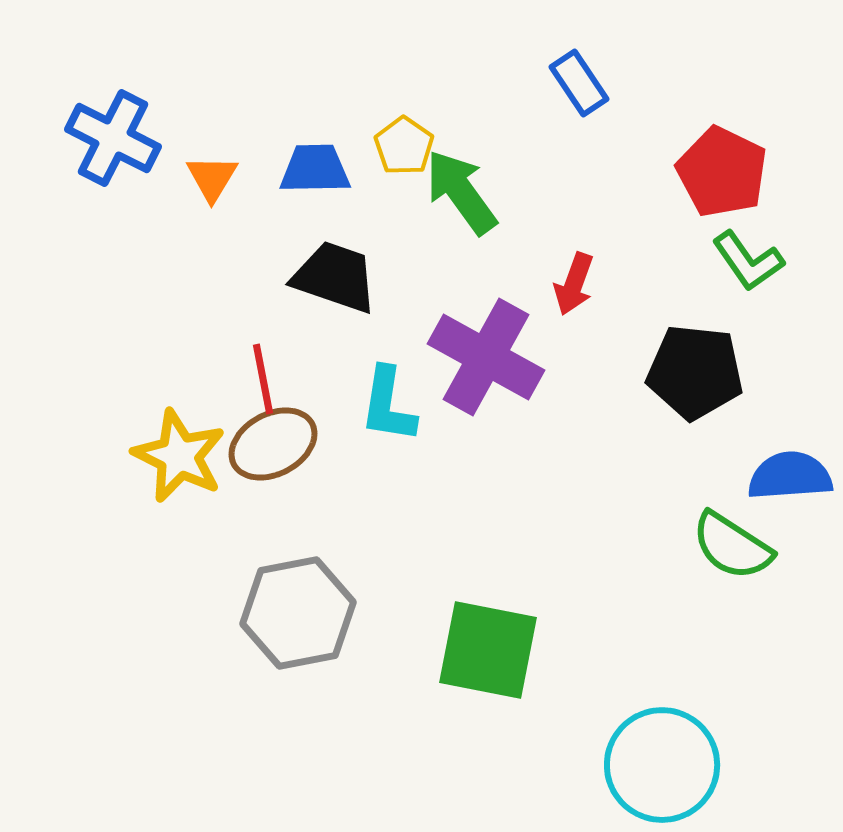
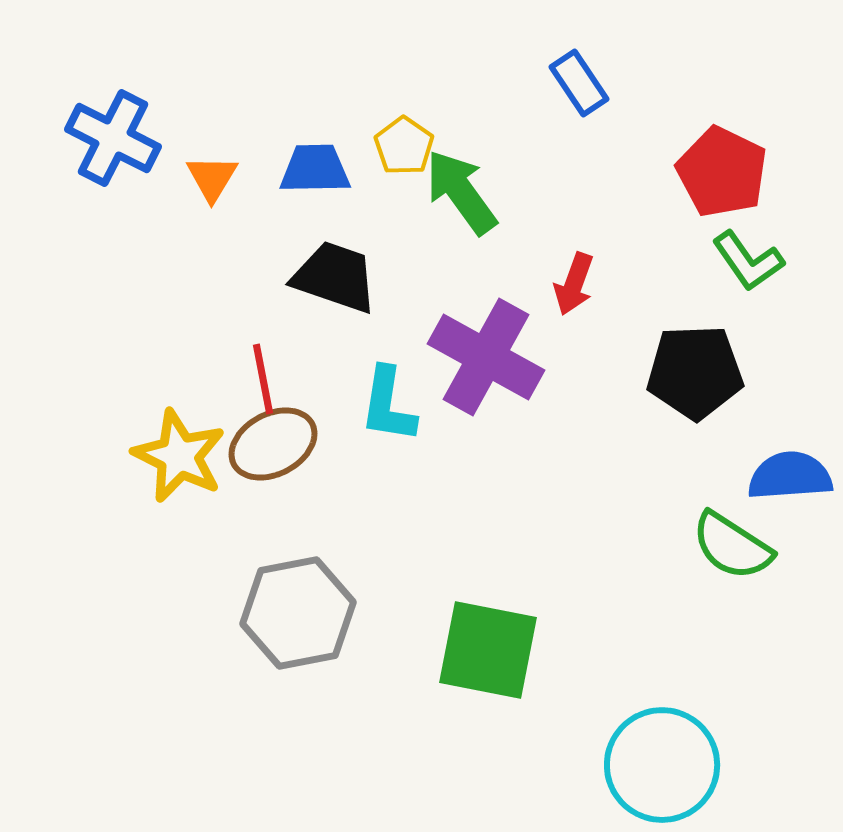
black pentagon: rotated 8 degrees counterclockwise
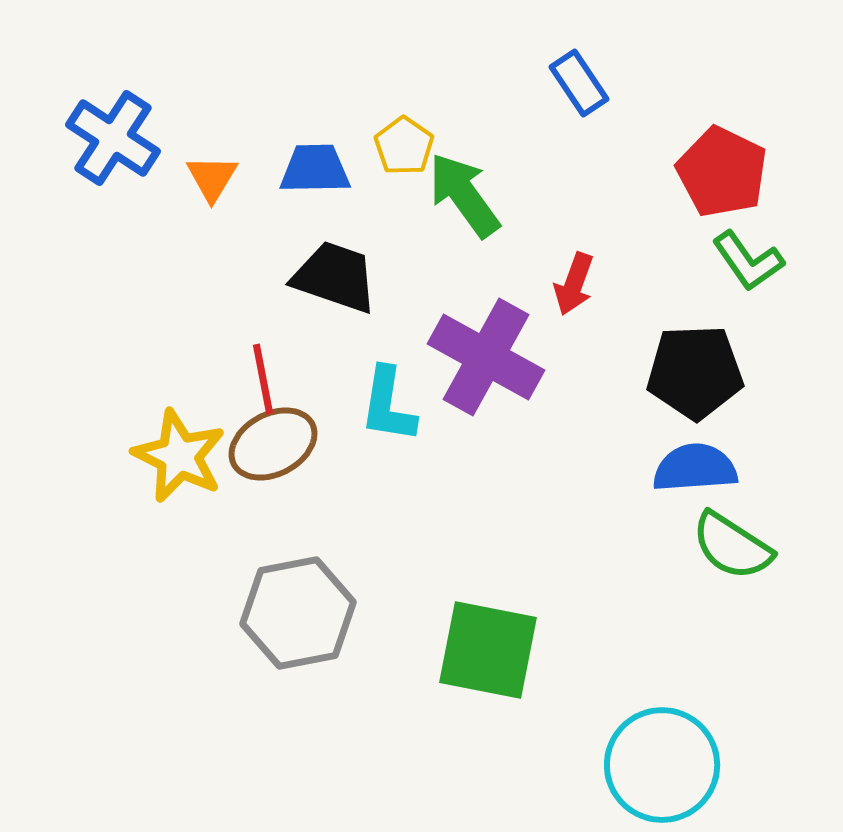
blue cross: rotated 6 degrees clockwise
green arrow: moved 3 px right, 3 px down
blue semicircle: moved 95 px left, 8 px up
